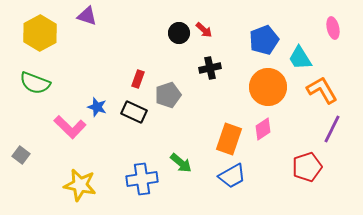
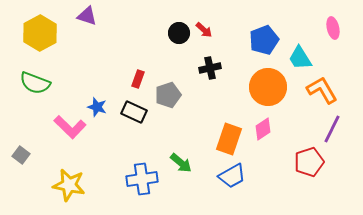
red pentagon: moved 2 px right, 5 px up
yellow star: moved 11 px left
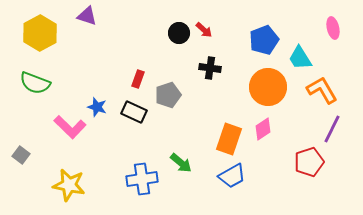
black cross: rotated 20 degrees clockwise
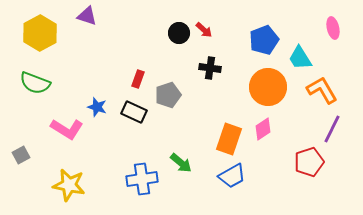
pink L-shape: moved 3 px left, 2 px down; rotated 12 degrees counterclockwise
gray square: rotated 24 degrees clockwise
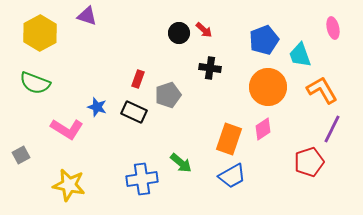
cyan trapezoid: moved 3 px up; rotated 12 degrees clockwise
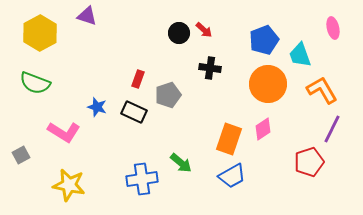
orange circle: moved 3 px up
pink L-shape: moved 3 px left, 3 px down
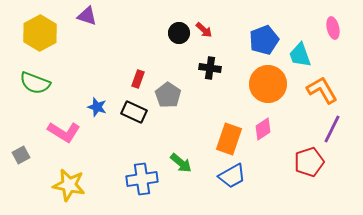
gray pentagon: rotated 20 degrees counterclockwise
